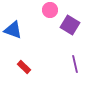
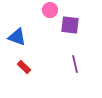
purple square: rotated 24 degrees counterclockwise
blue triangle: moved 4 px right, 7 px down
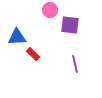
blue triangle: rotated 24 degrees counterclockwise
red rectangle: moved 9 px right, 13 px up
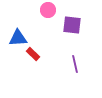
pink circle: moved 2 px left
purple square: moved 2 px right
blue triangle: moved 1 px right, 1 px down
